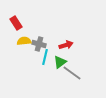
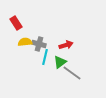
yellow semicircle: moved 1 px right, 1 px down
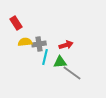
gray cross: rotated 24 degrees counterclockwise
green triangle: rotated 32 degrees clockwise
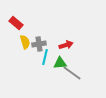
red rectangle: rotated 16 degrees counterclockwise
yellow semicircle: rotated 80 degrees clockwise
green triangle: moved 1 px down
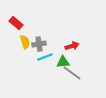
red arrow: moved 6 px right, 1 px down
cyan line: rotated 56 degrees clockwise
green triangle: moved 3 px right, 1 px up
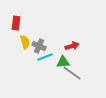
red rectangle: rotated 56 degrees clockwise
gray cross: moved 2 px down; rotated 32 degrees clockwise
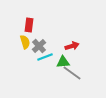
red rectangle: moved 13 px right, 2 px down
gray cross: rotated 24 degrees clockwise
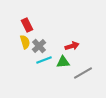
red rectangle: moved 2 px left; rotated 32 degrees counterclockwise
cyan line: moved 1 px left, 3 px down
gray line: moved 11 px right; rotated 66 degrees counterclockwise
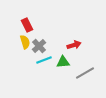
red arrow: moved 2 px right, 1 px up
gray line: moved 2 px right
